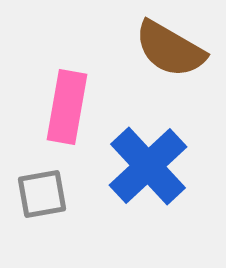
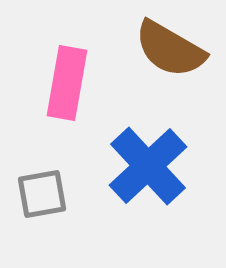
pink rectangle: moved 24 px up
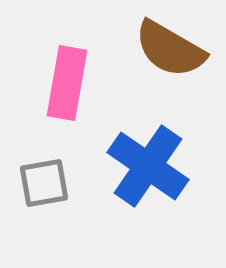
blue cross: rotated 12 degrees counterclockwise
gray square: moved 2 px right, 11 px up
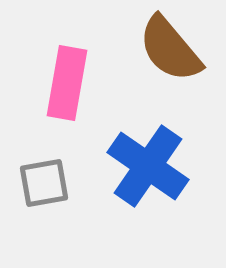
brown semicircle: rotated 20 degrees clockwise
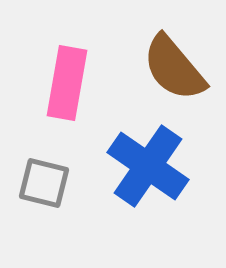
brown semicircle: moved 4 px right, 19 px down
gray square: rotated 24 degrees clockwise
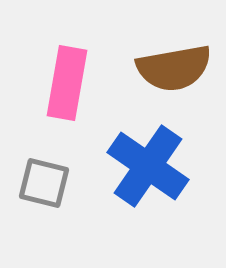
brown semicircle: rotated 60 degrees counterclockwise
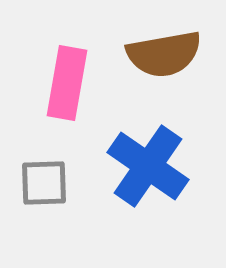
brown semicircle: moved 10 px left, 14 px up
gray square: rotated 16 degrees counterclockwise
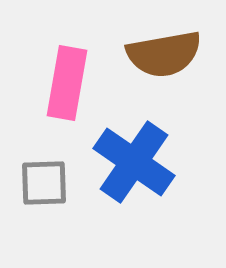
blue cross: moved 14 px left, 4 px up
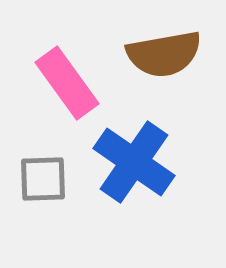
pink rectangle: rotated 46 degrees counterclockwise
gray square: moved 1 px left, 4 px up
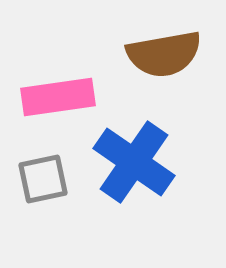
pink rectangle: moved 9 px left, 14 px down; rotated 62 degrees counterclockwise
gray square: rotated 10 degrees counterclockwise
